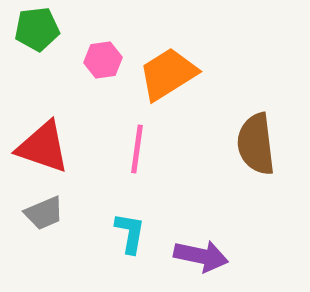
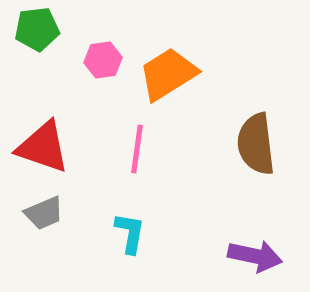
purple arrow: moved 54 px right
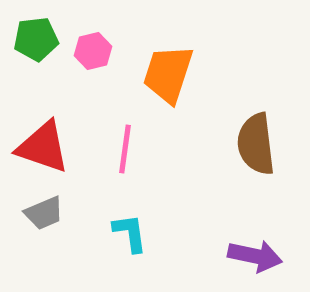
green pentagon: moved 1 px left, 10 px down
pink hexagon: moved 10 px left, 9 px up; rotated 6 degrees counterclockwise
orange trapezoid: rotated 40 degrees counterclockwise
pink line: moved 12 px left
cyan L-shape: rotated 18 degrees counterclockwise
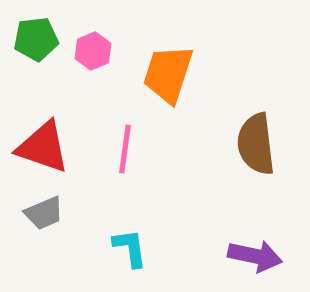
pink hexagon: rotated 9 degrees counterclockwise
cyan L-shape: moved 15 px down
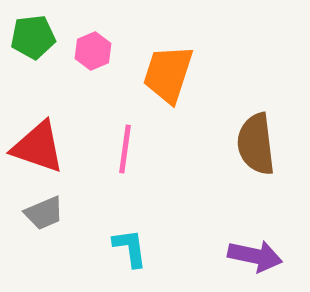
green pentagon: moved 3 px left, 2 px up
red triangle: moved 5 px left
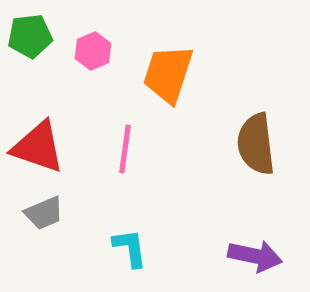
green pentagon: moved 3 px left, 1 px up
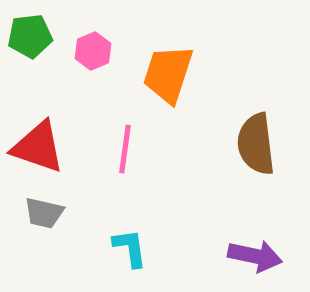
gray trapezoid: rotated 36 degrees clockwise
